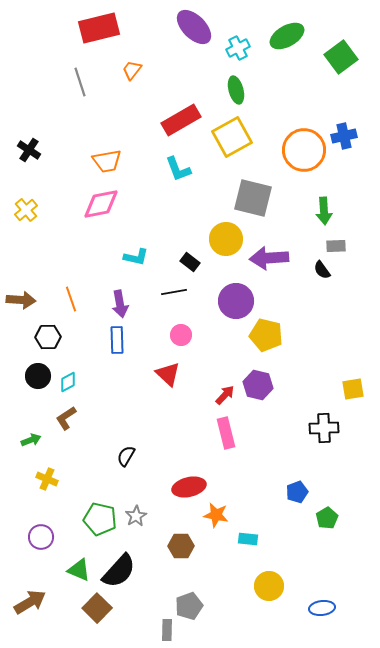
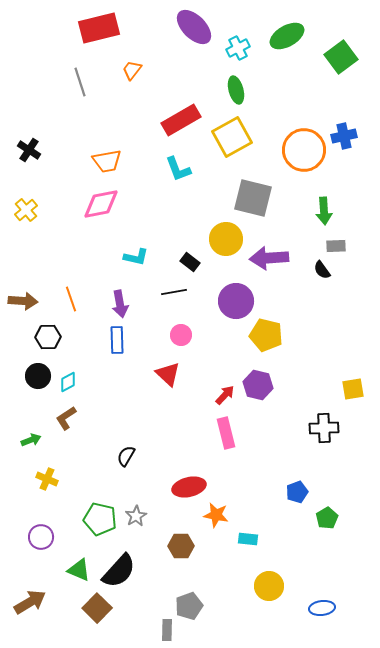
brown arrow at (21, 300): moved 2 px right, 1 px down
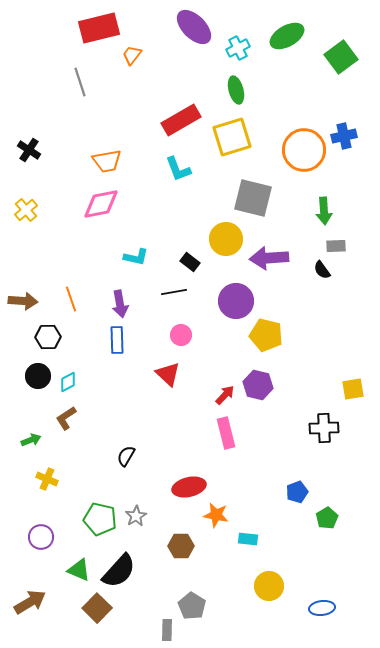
orange trapezoid at (132, 70): moved 15 px up
yellow square at (232, 137): rotated 12 degrees clockwise
gray pentagon at (189, 606): moved 3 px right; rotated 20 degrees counterclockwise
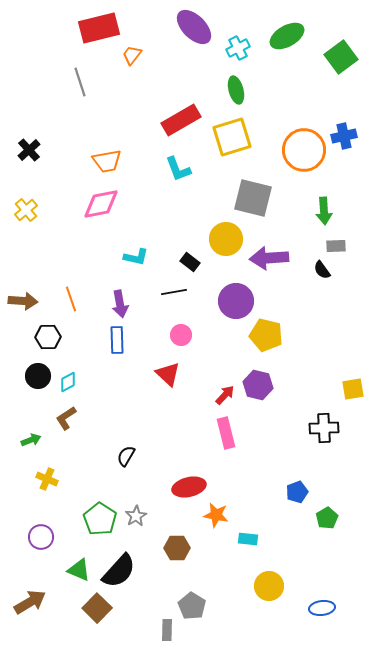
black cross at (29, 150): rotated 15 degrees clockwise
green pentagon at (100, 519): rotated 20 degrees clockwise
brown hexagon at (181, 546): moved 4 px left, 2 px down
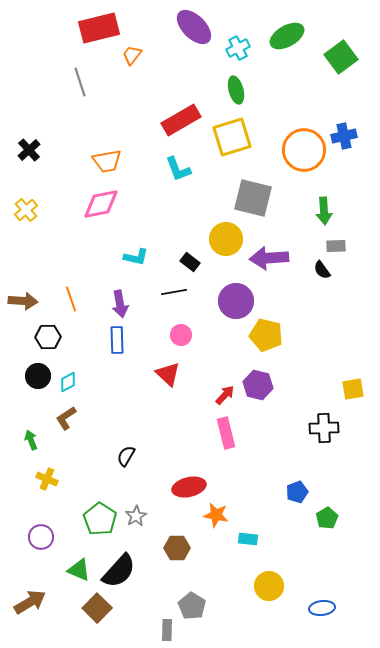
green arrow at (31, 440): rotated 90 degrees counterclockwise
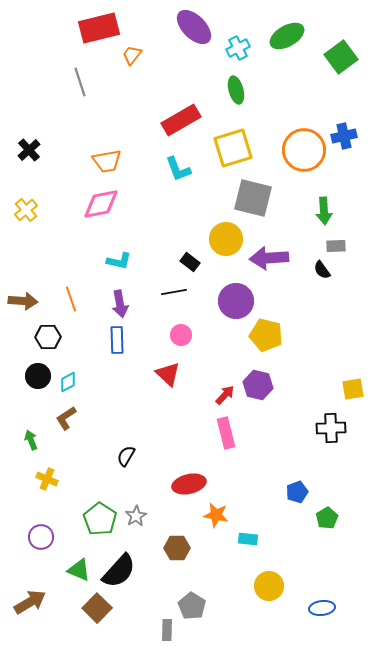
yellow square at (232, 137): moved 1 px right, 11 px down
cyan L-shape at (136, 257): moved 17 px left, 4 px down
black cross at (324, 428): moved 7 px right
red ellipse at (189, 487): moved 3 px up
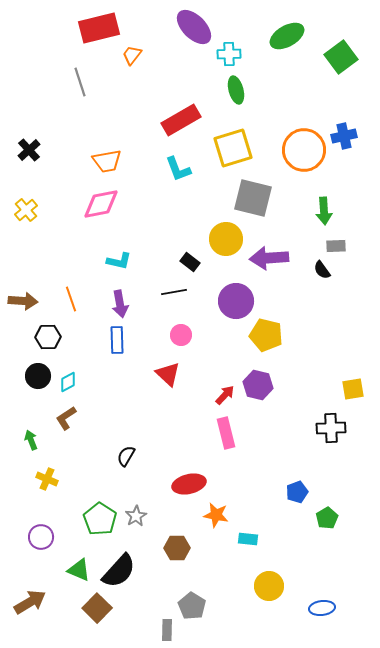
cyan cross at (238, 48): moved 9 px left, 6 px down; rotated 25 degrees clockwise
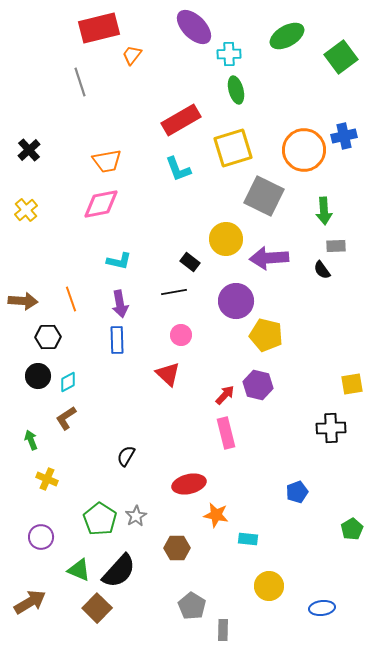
gray square at (253, 198): moved 11 px right, 2 px up; rotated 12 degrees clockwise
yellow square at (353, 389): moved 1 px left, 5 px up
green pentagon at (327, 518): moved 25 px right, 11 px down
gray rectangle at (167, 630): moved 56 px right
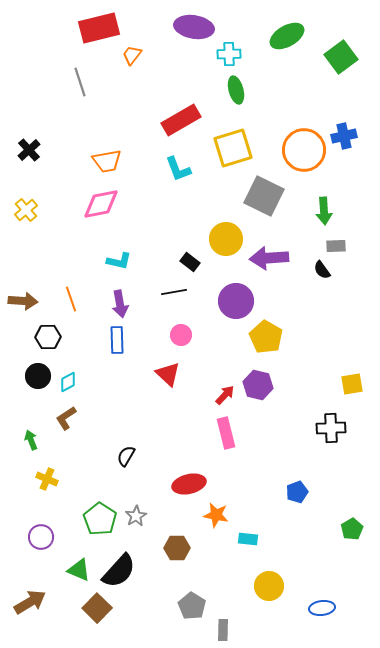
purple ellipse at (194, 27): rotated 36 degrees counterclockwise
yellow pentagon at (266, 335): moved 2 px down; rotated 16 degrees clockwise
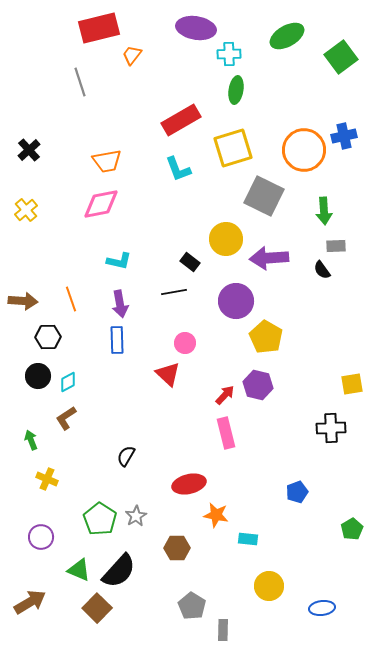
purple ellipse at (194, 27): moved 2 px right, 1 px down
green ellipse at (236, 90): rotated 24 degrees clockwise
pink circle at (181, 335): moved 4 px right, 8 px down
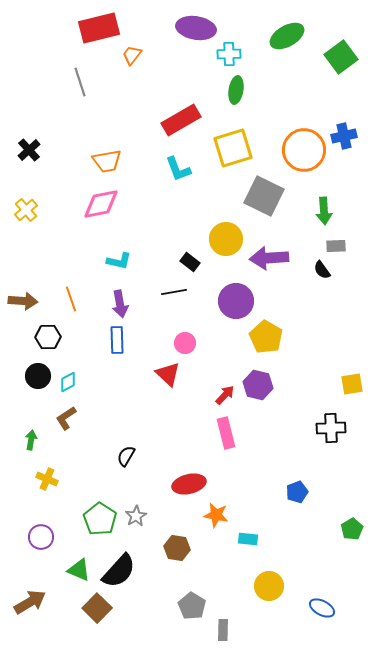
green arrow at (31, 440): rotated 30 degrees clockwise
brown hexagon at (177, 548): rotated 10 degrees clockwise
blue ellipse at (322, 608): rotated 35 degrees clockwise
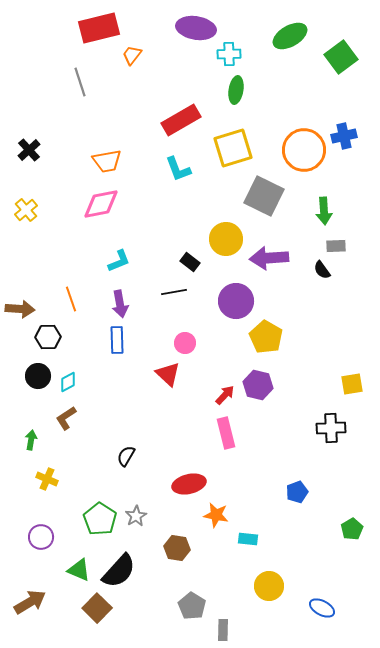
green ellipse at (287, 36): moved 3 px right
cyan L-shape at (119, 261): rotated 35 degrees counterclockwise
brown arrow at (23, 301): moved 3 px left, 8 px down
